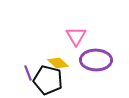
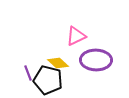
pink triangle: rotated 35 degrees clockwise
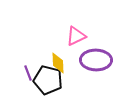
yellow diamond: rotated 45 degrees clockwise
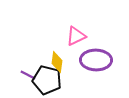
yellow diamond: moved 1 px left, 1 px up; rotated 10 degrees clockwise
purple line: moved 2 px down; rotated 42 degrees counterclockwise
black pentagon: moved 1 px left
